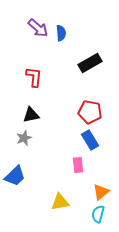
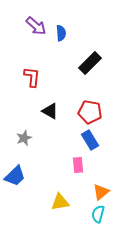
purple arrow: moved 2 px left, 2 px up
black rectangle: rotated 15 degrees counterclockwise
red L-shape: moved 2 px left
black triangle: moved 19 px right, 4 px up; rotated 42 degrees clockwise
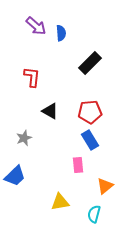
red pentagon: rotated 15 degrees counterclockwise
orange triangle: moved 4 px right, 6 px up
cyan semicircle: moved 4 px left
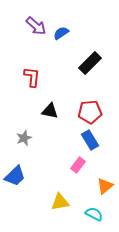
blue semicircle: rotated 119 degrees counterclockwise
black triangle: rotated 18 degrees counterclockwise
pink rectangle: rotated 42 degrees clockwise
cyan semicircle: rotated 102 degrees clockwise
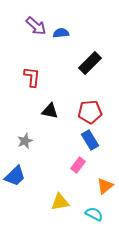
blue semicircle: rotated 28 degrees clockwise
gray star: moved 1 px right, 3 px down
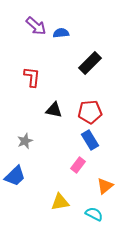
black triangle: moved 4 px right, 1 px up
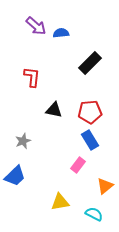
gray star: moved 2 px left
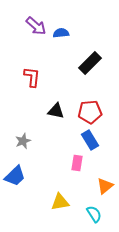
black triangle: moved 2 px right, 1 px down
pink rectangle: moved 1 px left, 2 px up; rotated 28 degrees counterclockwise
cyan semicircle: rotated 30 degrees clockwise
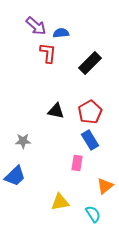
red L-shape: moved 16 px right, 24 px up
red pentagon: rotated 25 degrees counterclockwise
gray star: rotated 21 degrees clockwise
cyan semicircle: moved 1 px left
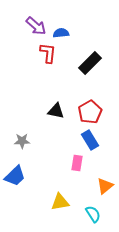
gray star: moved 1 px left
